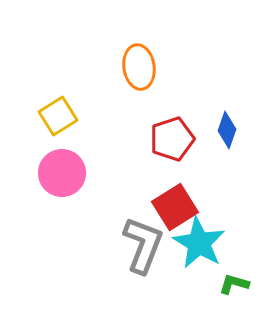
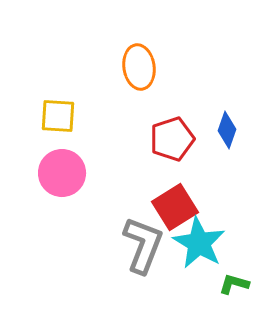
yellow square: rotated 36 degrees clockwise
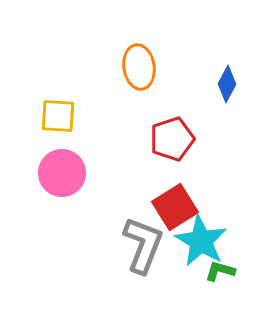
blue diamond: moved 46 px up; rotated 9 degrees clockwise
cyan star: moved 2 px right, 2 px up
green L-shape: moved 14 px left, 13 px up
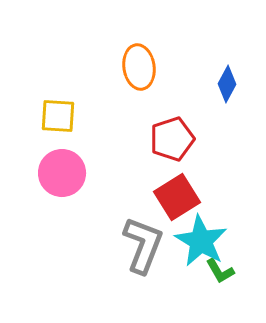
red square: moved 2 px right, 10 px up
green L-shape: rotated 136 degrees counterclockwise
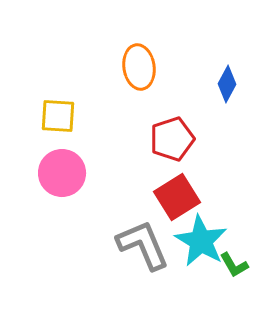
gray L-shape: rotated 44 degrees counterclockwise
green L-shape: moved 14 px right, 6 px up
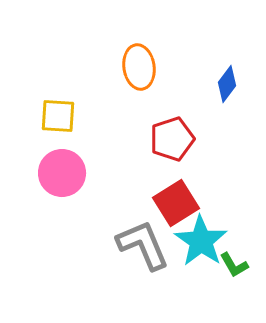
blue diamond: rotated 9 degrees clockwise
red square: moved 1 px left, 6 px down
cyan star: rotated 4 degrees clockwise
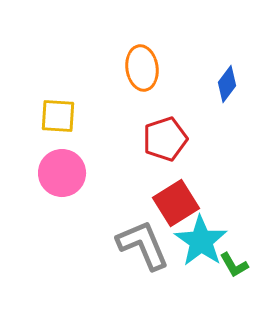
orange ellipse: moved 3 px right, 1 px down
red pentagon: moved 7 px left
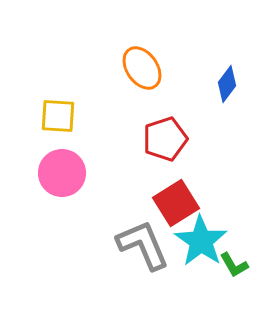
orange ellipse: rotated 27 degrees counterclockwise
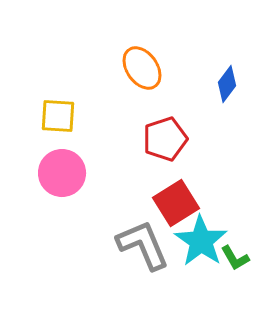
green L-shape: moved 1 px right, 7 px up
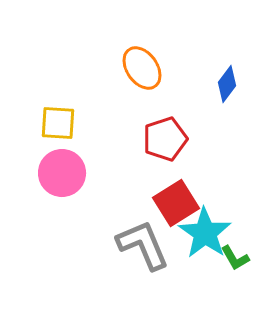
yellow square: moved 7 px down
cyan star: moved 4 px right, 8 px up
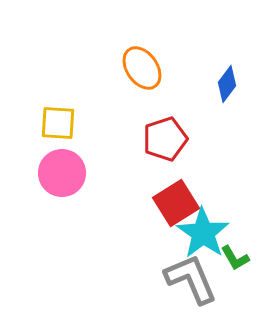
cyan star: moved 2 px left
gray L-shape: moved 48 px right, 34 px down
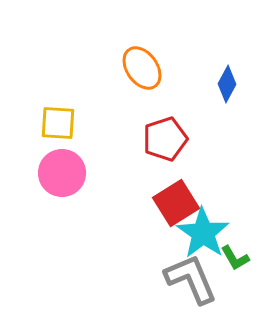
blue diamond: rotated 9 degrees counterclockwise
